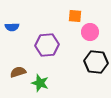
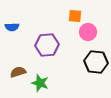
pink circle: moved 2 px left
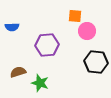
pink circle: moved 1 px left, 1 px up
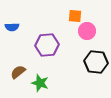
brown semicircle: rotated 21 degrees counterclockwise
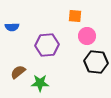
pink circle: moved 5 px down
green star: rotated 18 degrees counterclockwise
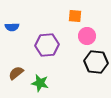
brown semicircle: moved 2 px left, 1 px down
green star: rotated 12 degrees clockwise
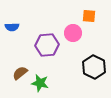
orange square: moved 14 px right
pink circle: moved 14 px left, 3 px up
black hexagon: moved 2 px left, 5 px down; rotated 20 degrees clockwise
brown semicircle: moved 4 px right
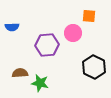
brown semicircle: rotated 35 degrees clockwise
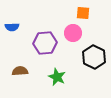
orange square: moved 6 px left, 3 px up
purple hexagon: moved 2 px left, 2 px up
black hexagon: moved 10 px up
brown semicircle: moved 2 px up
green star: moved 17 px right, 6 px up; rotated 12 degrees clockwise
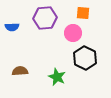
purple hexagon: moved 25 px up
black hexagon: moved 9 px left, 1 px down
